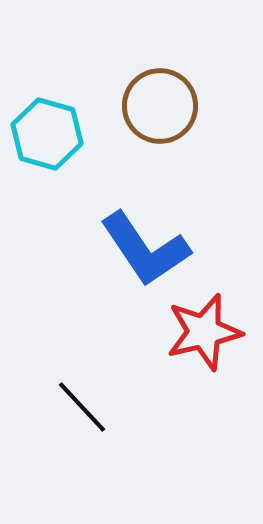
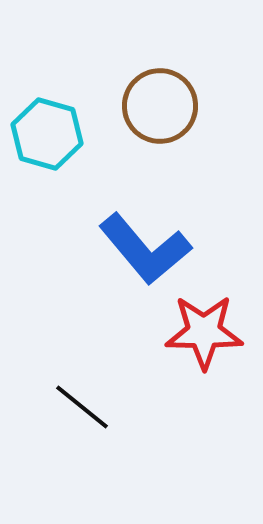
blue L-shape: rotated 6 degrees counterclockwise
red star: rotated 14 degrees clockwise
black line: rotated 8 degrees counterclockwise
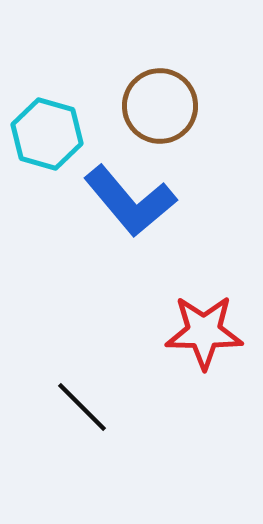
blue L-shape: moved 15 px left, 48 px up
black line: rotated 6 degrees clockwise
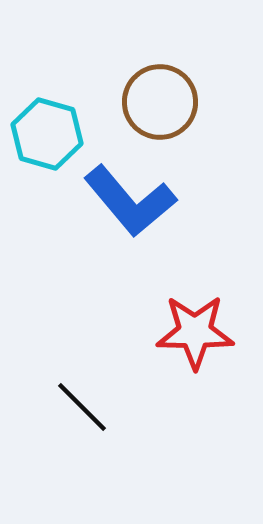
brown circle: moved 4 px up
red star: moved 9 px left
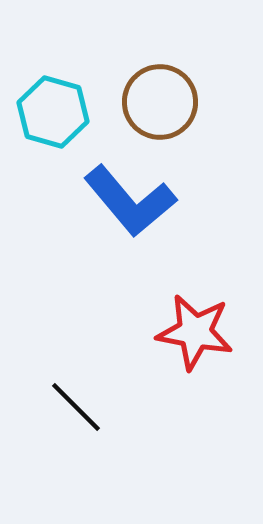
cyan hexagon: moved 6 px right, 22 px up
red star: rotated 10 degrees clockwise
black line: moved 6 px left
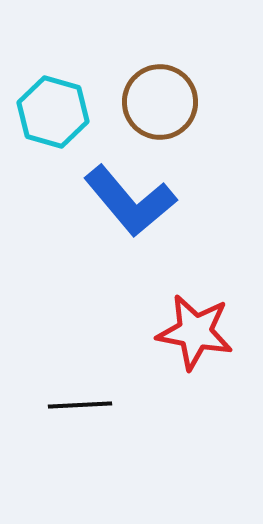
black line: moved 4 px right, 2 px up; rotated 48 degrees counterclockwise
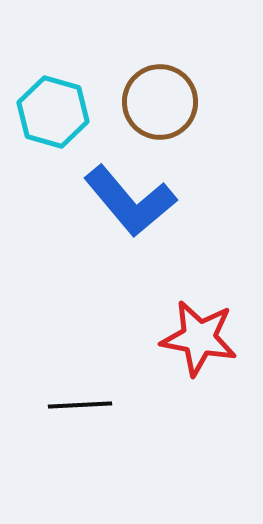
red star: moved 4 px right, 6 px down
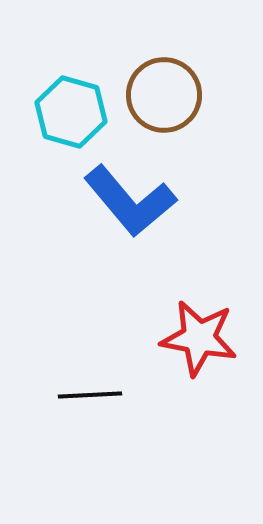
brown circle: moved 4 px right, 7 px up
cyan hexagon: moved 18 px right
black line: moved 10 px right, 10 px up
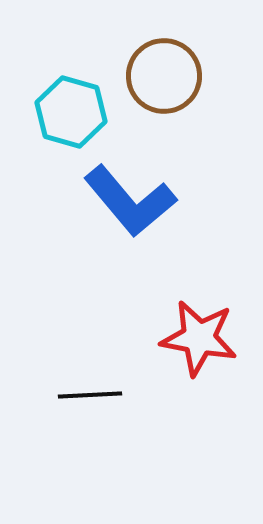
brown circle: moved 19 px up
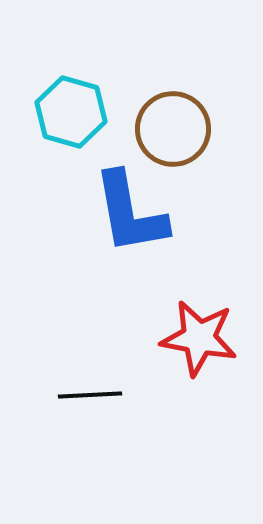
brown circle: moved 9 px right, 53 px down
blue L-shape: moved 12 px down; rotated 30 degrees clockwise
